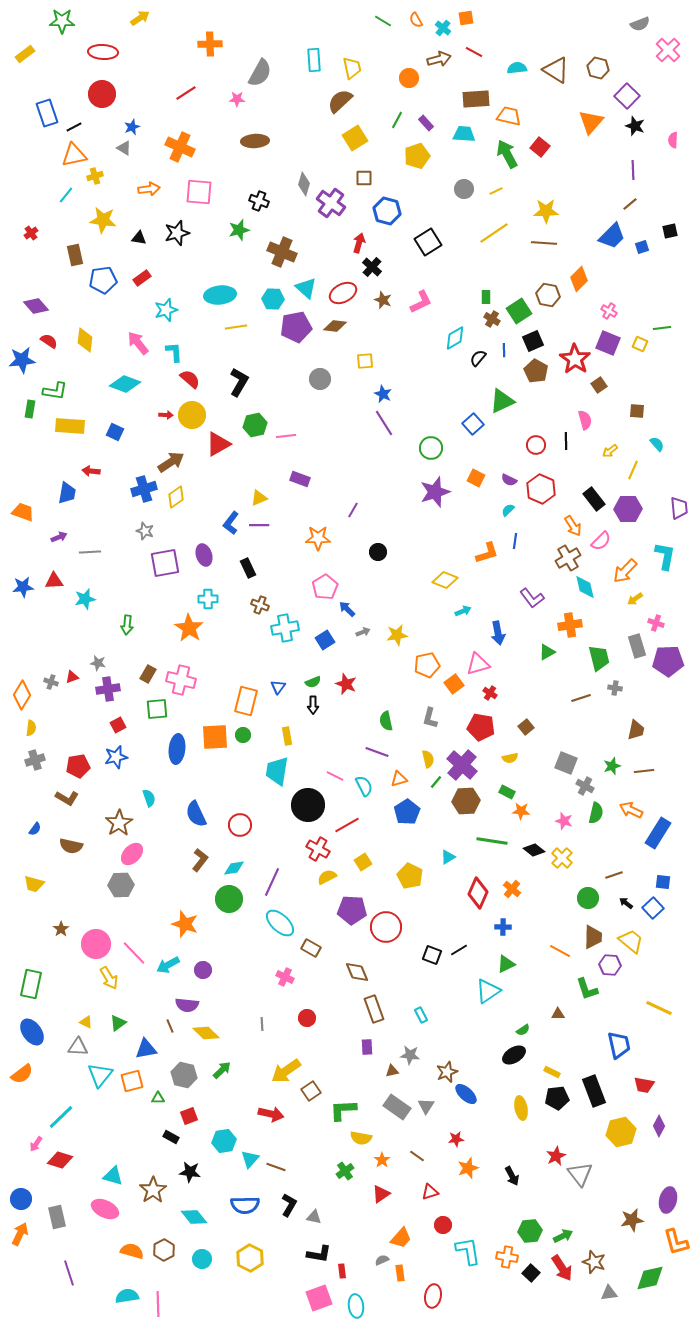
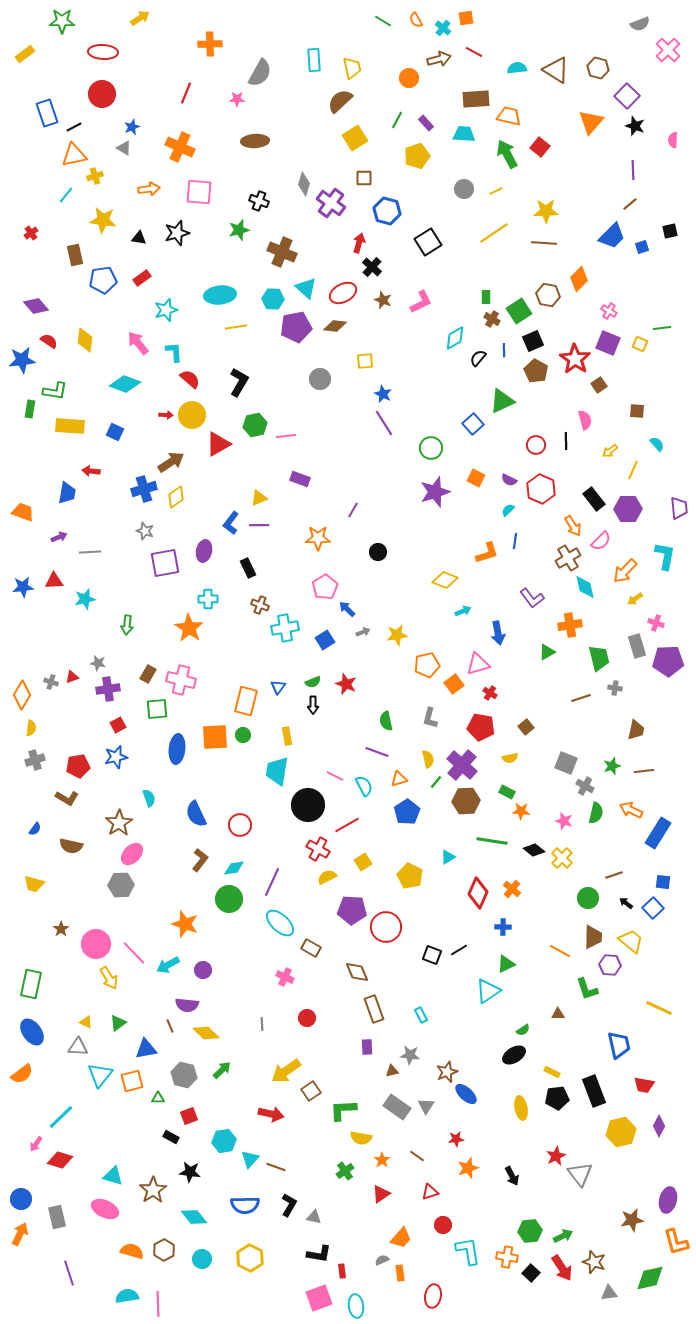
red line at (186, 93): rotated 35 degrees counterclockwise
purple ellipse at (204, 555): moved 4 px up; rotated 30 degrees clockwise
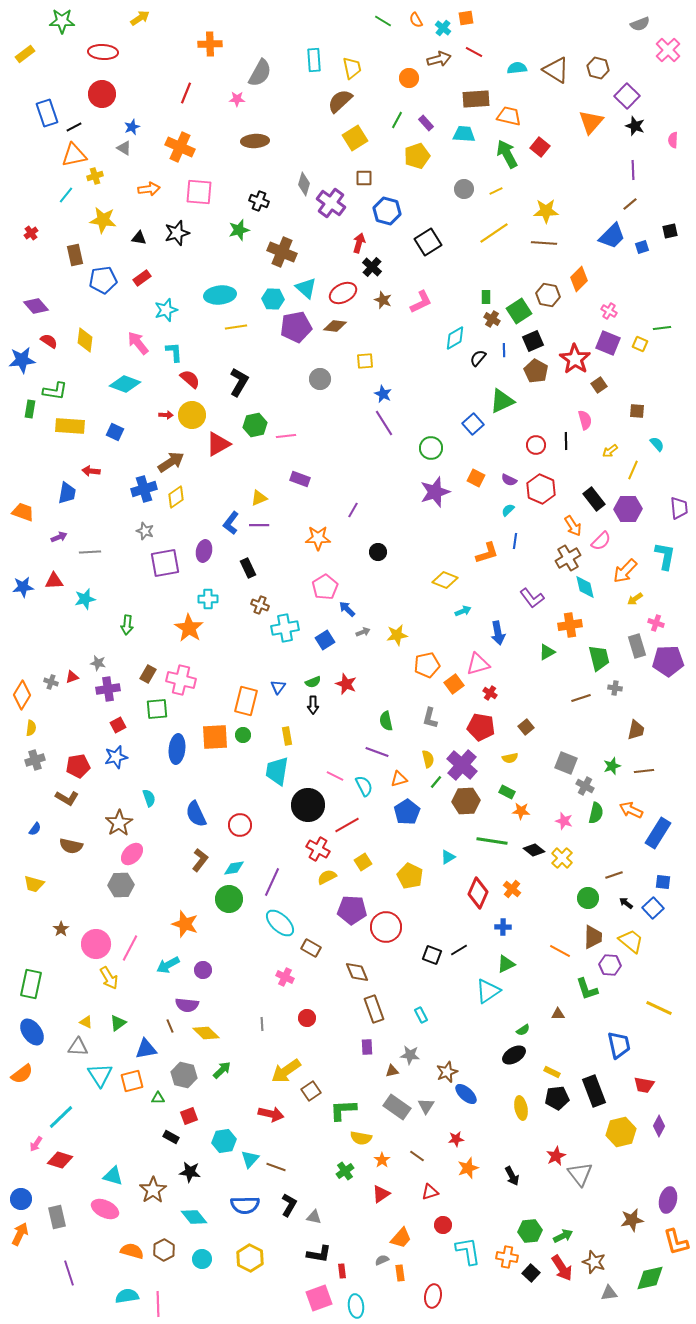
pink line at (134, 953): moved 4 px left, 5 px up; rotated 72 degrees clockwise
cyan triangle at (100, 1075): rotated 12 degrees counterclockwise
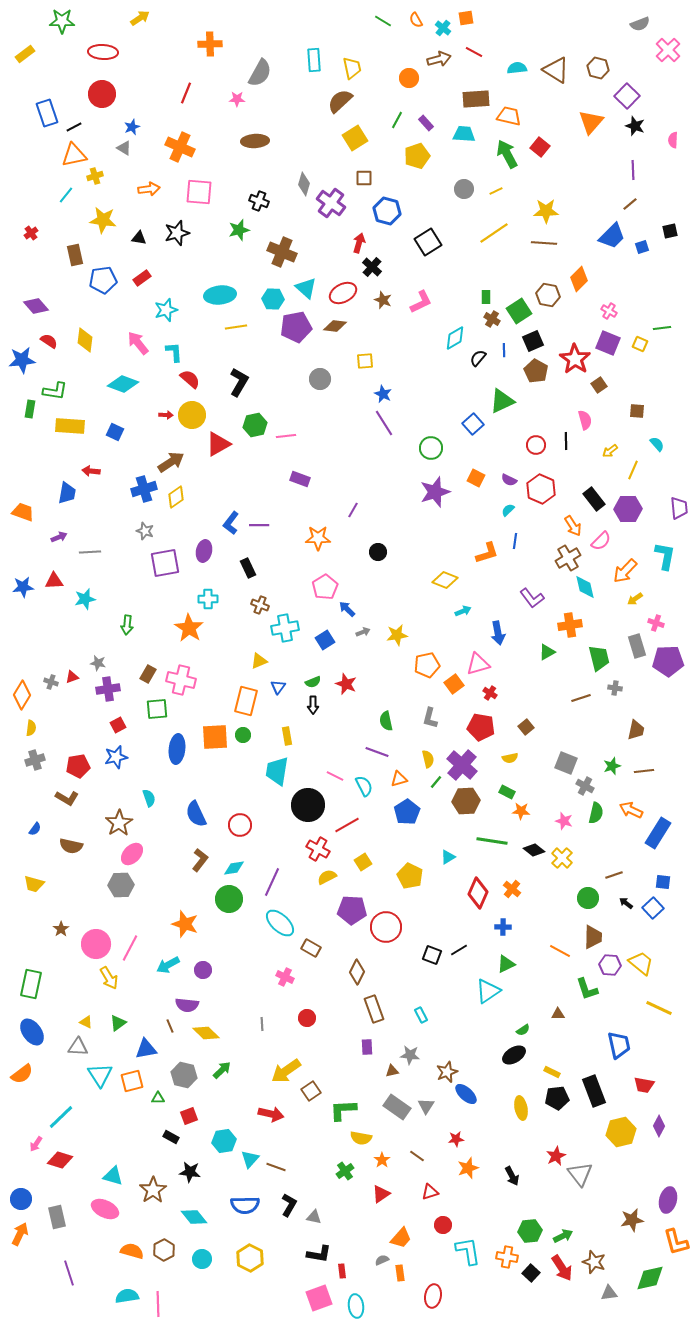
cyan diamond at (125, 384): moved 2 px left
yellow triangle at (259, 498): moved 163 px down
yellow trapezoid at (631, 941): moved 10 px right, 22 px down
brown diamond at (357, 972): rotated 50 degrees clockwise
